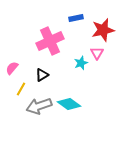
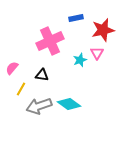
cyan star: moved 1 px left, 3 px up
black triangle: rotated 40 degrees clockwise
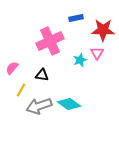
red star: rotated 15 degrees clockwise
yellow line: moved 1 px down
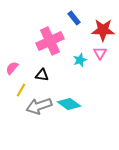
blue rectangle: moved 2 px left; rotated 64 degrees clockwise
pink triangle: moved 3 px right
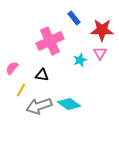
red star: moved 1 px left
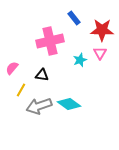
pink cross: rotated 12 degrees clockwise
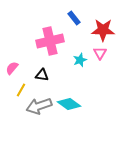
red star: moved 1 px right
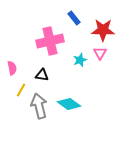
pink semicircle: rotated 128 degrees clockwise
gray arrow: rotated 95 degrees clockwise
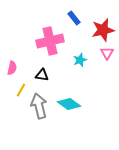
red star: rotated 15 degrees counterclockwise
pink triangle: moved 7 px right
pink semicircle: rotated 24 degrees clockwise
